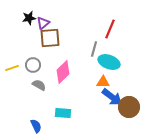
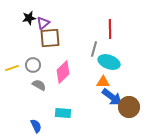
red line: rotated 24 degrees counterclockwise
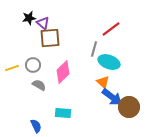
purple triangle: rotated 40 degrees counterclockwise
red line: moved 1 px right; rotated 54 degrees clockwise
orange triangle: rotated 40 degrees clockwise
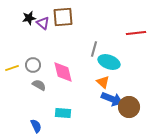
red line: moved 25 px right, 4 px down; rotated 30 degrees clockwise
brown square: moved 13 px right, 21 px up
pink diamond: rotated 60 degrees counterclockwise
blue arrow: moved 2 px down; rotated 15 degrees counterclockwise
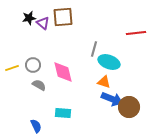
orange triangle: moved 1 px right; rotated 24 degrees counterclockwise
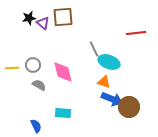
gray line: rotated 42 degrees counterclockwise
yellow line: rotated 16 degrees clockwise
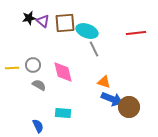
brown square: moved 2 px right, 6 px down
purple triangle: moved 2 px up
cyan ellipse: moved 22 px left, 31 px up
blue semicircle: moved 2 px right
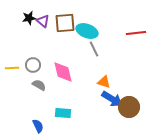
blue arrow: rotated 10 degrees clockwise
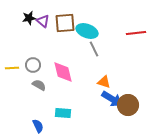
brown circle: moved 1 px left, 2 px up
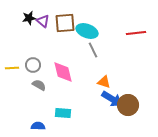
gray line: moved 1 px left, 1 px down
blue semicircle: rotated 64 degrees counterclockwise
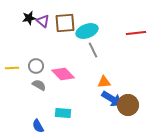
cyan ellipse: rotated 40 degrees counterclockwise
gray circle: moved 3 px right, 1 px down
pink diamond: moved 2 px down; rotated 30 degrees counterclockwise
orange triangle: rotated 24 degrees counterclockwise
blue semicircle: rotated 120 degrees counterclockwise
